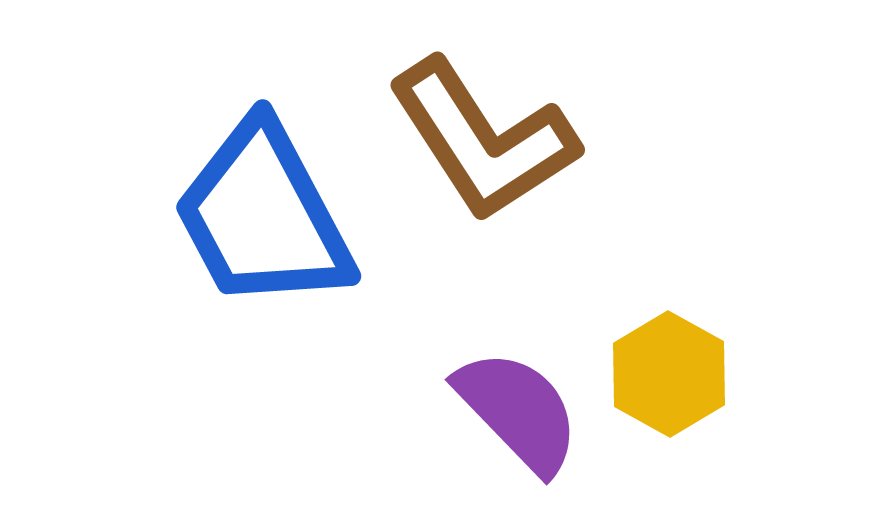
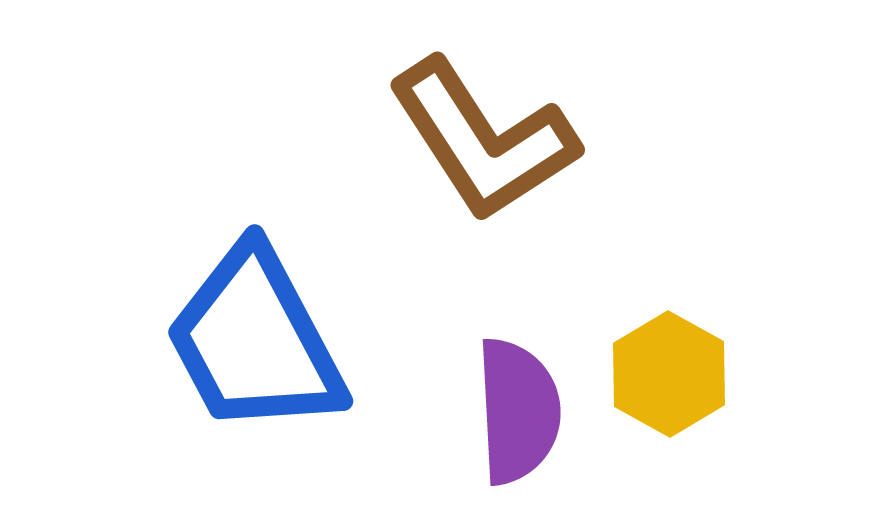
blue trapezoid: moved 8 px left, 125 px down
purple semicircle: rotated 41 degrees clockwise
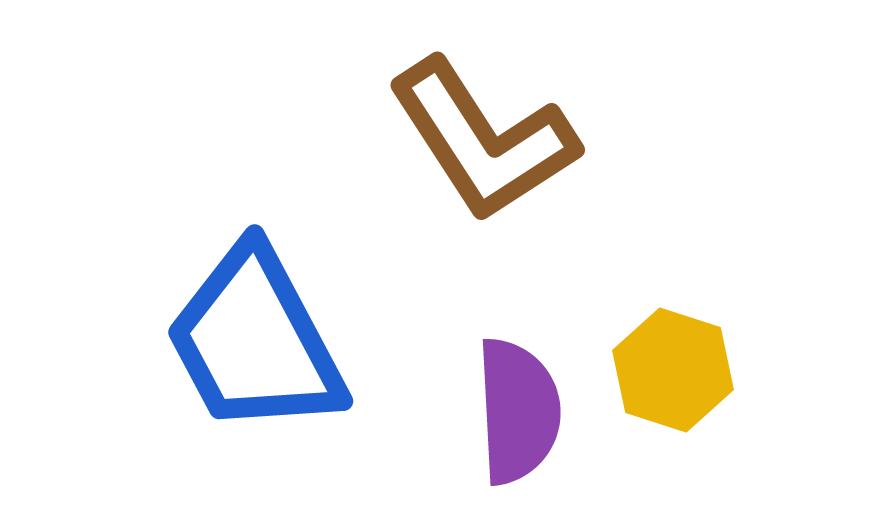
yellow hexagon: moved 4 px right, 4 px up; rotated 11 degrees counterclockwise
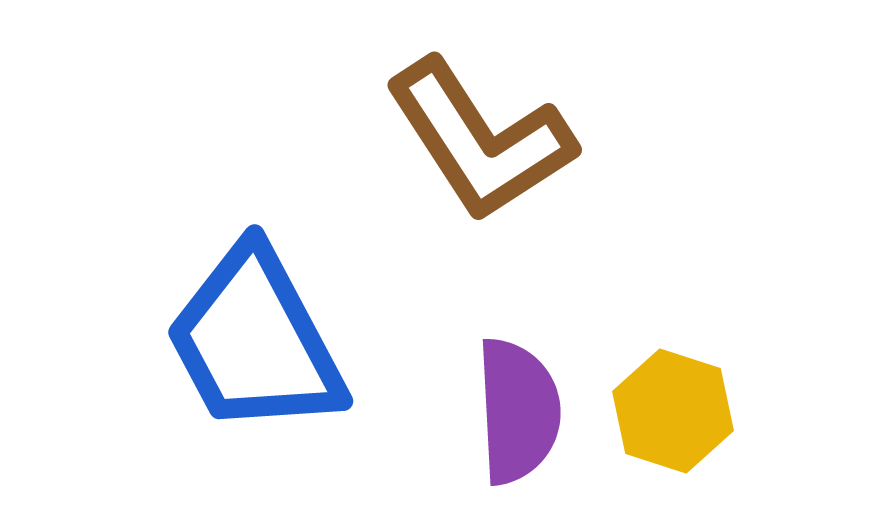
brown L-shape: moved 3 px left
yellow hexagon: moved 41 px down
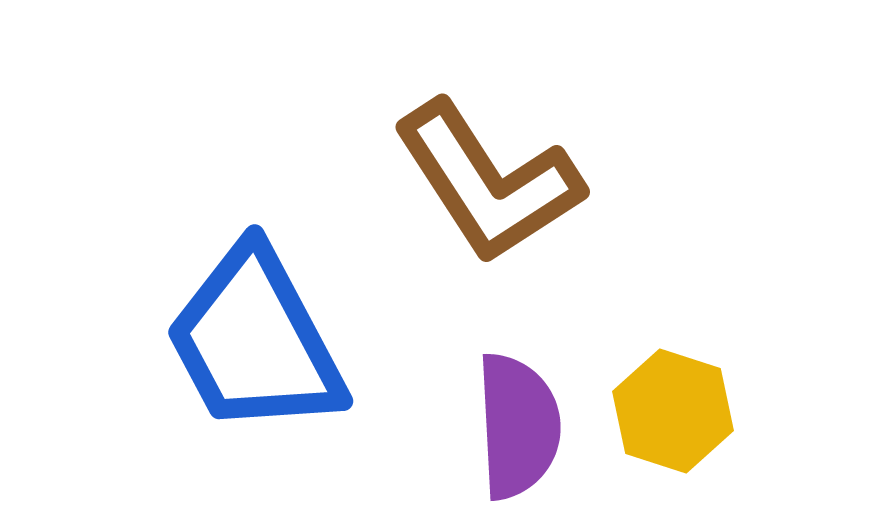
brown L-shape: moved 8 px right, 42 px down
purple semicircle: moved 15 px down
